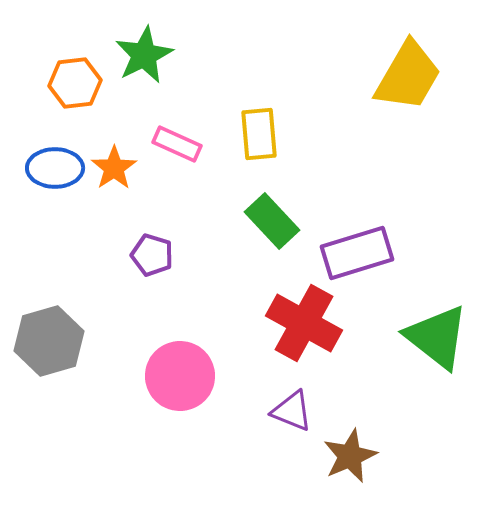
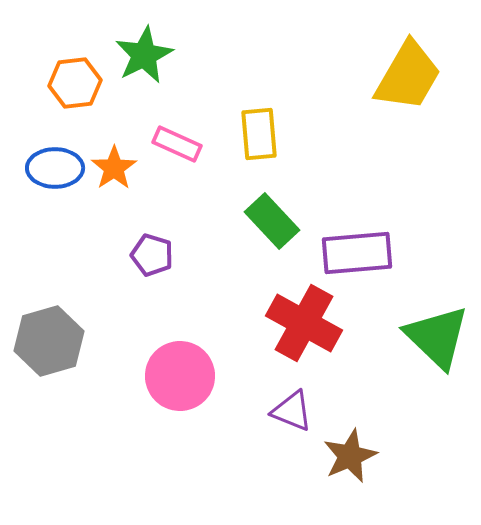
purple rectangle: rotated 12 degrees clockwise
green triangle: rotated 6 degrees clockwise
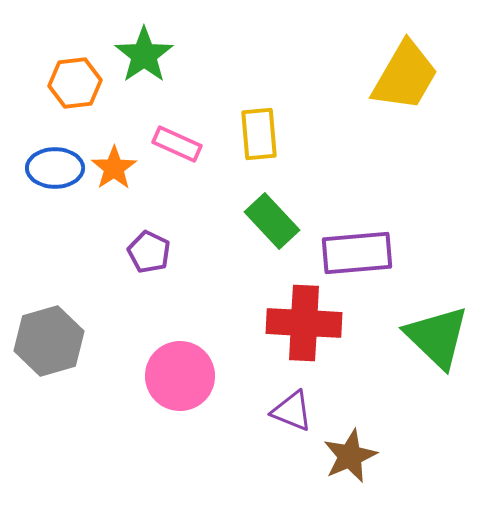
green star: rotated 8 degrees counterclockwise
yellow trapezoid: moved 3 px left
purple pentagon: moved 3 px left, 3 px up; rotated 9 degrees clockwise
red cross: rotated 26 degrees counterclockwise
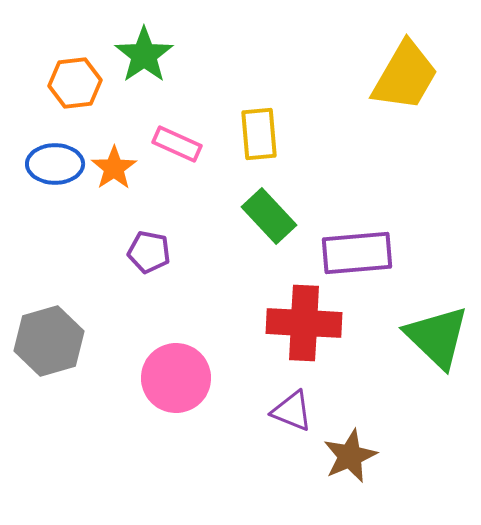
blue ellipse: moved 4 px up
green rectangle: moved 3 px left, 5 px up
purple pentagon: rotated 15 degrees counterclockwise
pink circle: moved 4 px left, 2 px down
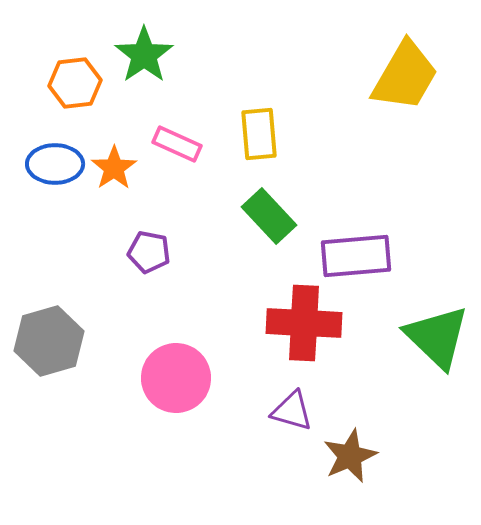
purple rectangle: moved 1 px left, 3 px down
purple triangle: rotated 6 degrees counterclockwise
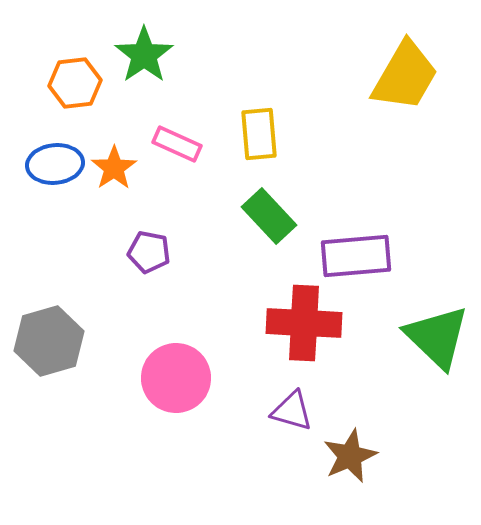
blue ellipse: rotated 6 degrees counterclockwise
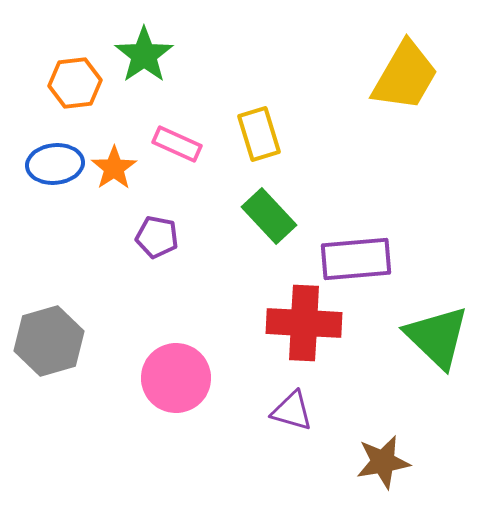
yellow rectangle: rotated 12 degrees counterclockwise
purple pentagon: moved 8 px right, 15 px up
purple rectangle: moved 3 px down
brown star: moved 33 px right, 6 px down; rotated 14 degrees clockwise
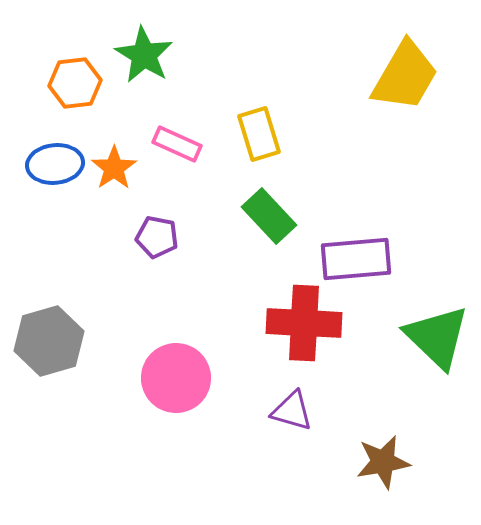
green star: rotated 6 degrees counterclockwise
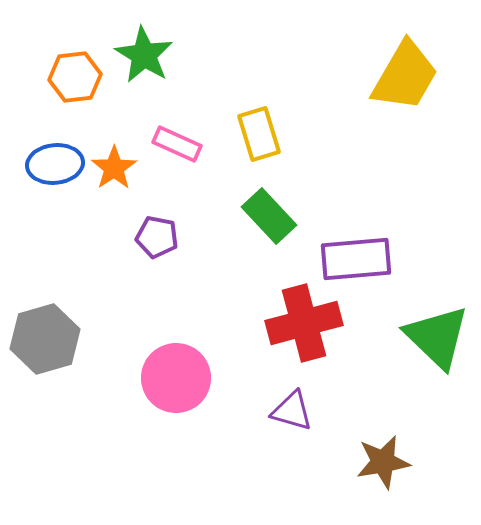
orange hexagon: moved 6 px up
red cross: rotated 18 degrees counterclockwise
gray hexagon: moved 4 px left, 2 px up
